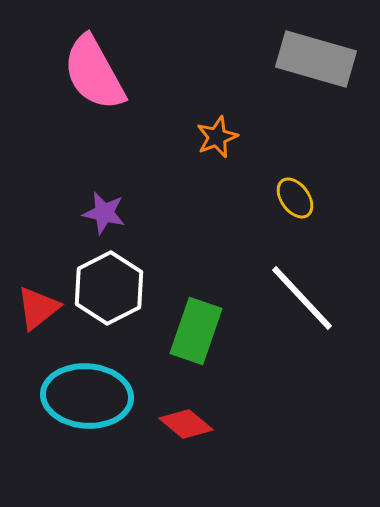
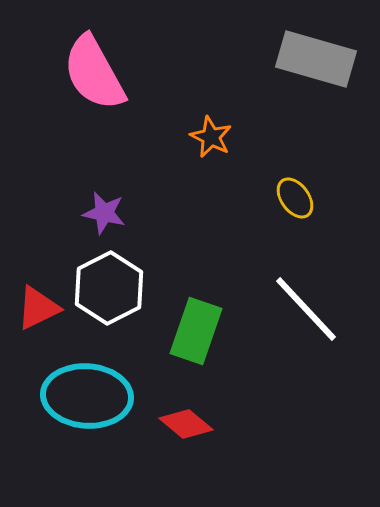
orange star: moved 6 px left; rotated 24 degrees counterclockwise
white line: moved 4 px right, 11 px down
red triangle: rotated 12 degrees clockwise
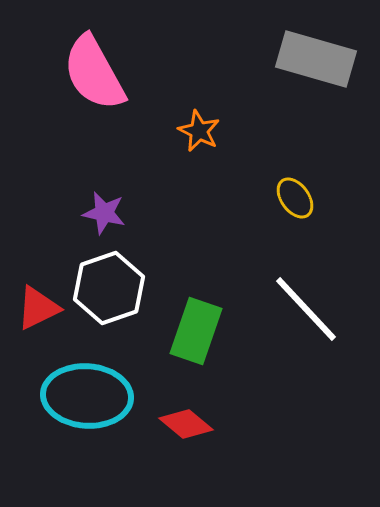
orange star: moved 12 px left, 6 px up
white hexagon: rotated 8 degrees clockwise
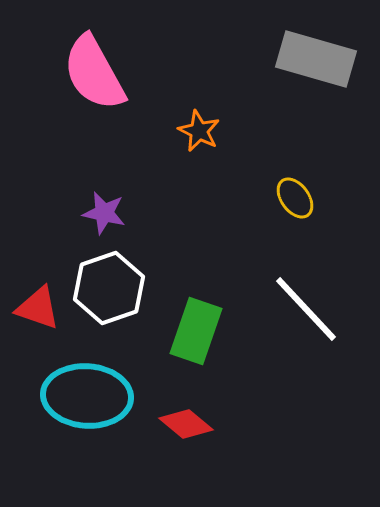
red triangle: rotated 45 degrees clockwise
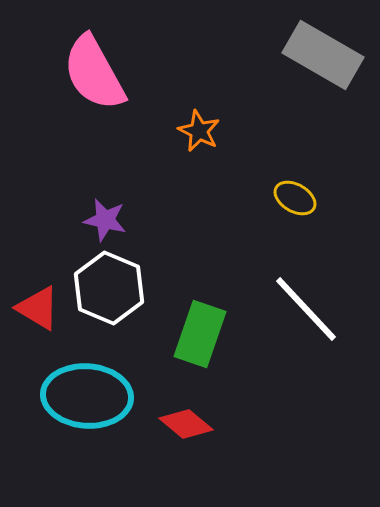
gray rectangle: moved 7 px right, 4 px up; rotated 14 degrees clockwise
yellow ellipse: rotated 24 degrees counterclockwise
purple star: moved 1 px right, 7 px down
white hexagon: rotated 18 degrees counterclockwise
red triangle: rotated 12 degrees clockwise
green rectangle: moved 4 px right, 3 px down
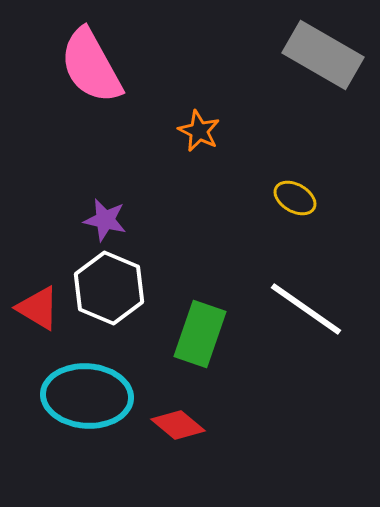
pink semicircle: moved 3 px left, 7 px up
white line: rotated 12 degrees counterclockwise
red diamond: moved 8 px left, 1 px down
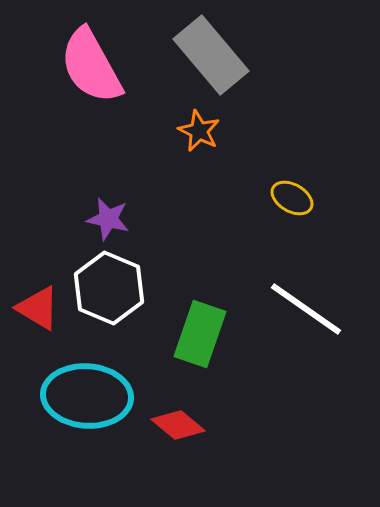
gray rectangle: moved 112 px left; rotated 20 degrees clockwise
yellow ellipse: moved 3 px left
purple star: moved 3 px right, 1 px up
